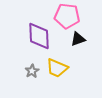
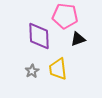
pink pentagon: moved 2 px left
yellow trapezoid: moved 1 px right, 1 px down; rotated 60 degrees clockwise
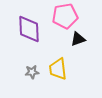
pink pentagon: rotated 15 degrees counterclockwise
purple diamond: moved 10 px left, 7 px up
gray star: moved 1 px down; rotated 24 degrees clockwise
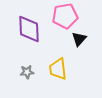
black triangle: moved 1 px right; rotated 28 degrees counterclockwise
gray star: moved 5 px left
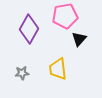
purple diamond: rotated 32 degrees clockwise
gray star: moved 5 px left, 1 px down
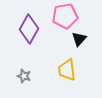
yellow trapezoid: moved 9 px right, 1 px down
gray star: moved 2 px right, 3 px down; rotated 24 degrees clockwise
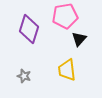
purple diamond: rotated 12 degrees counterclockwise
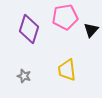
pink pentagon: moved 1 px down
black triangle: moved 12 px right, 9 px up
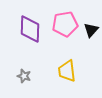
pink pentagon: moved 7 px down
purple diamond: moved 1 px right; rotated 16 degrees counterclockwise
yellow trapezoid: moved 1 px down
